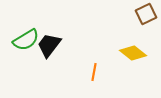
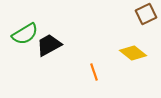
green semicircle: moved 1 px left, 6 px up
black trapezoid: rotated 24 degrees clockwise
orange line: rotated 30 degrees counterclockwise
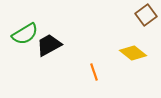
brown square: moved 1 px down; rotated 10 degrees counterclockwise
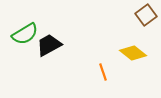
orange line: moved 9 px right
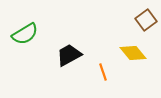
brown square: moved 5 px down
black trapezoid: moved 20 px right, 10 px down
yellow diamond: rotated 12 degrees clockwise
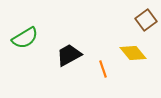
green semicircle: moved 4 px down
orange line: moved 3 px up
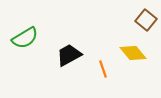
brown square: rotated 15 degrees counterclockwise
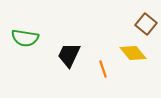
brown square: moved 4 px down
green semicircle: rotated 40 degrees clockwise
black trapezoid: rotated 36 degrees counterclockwise
